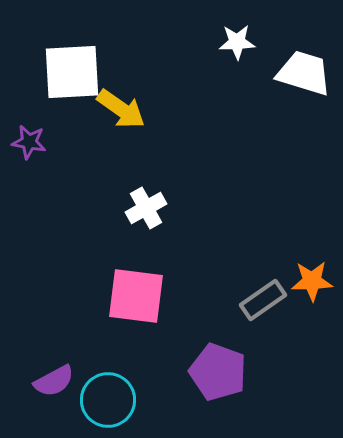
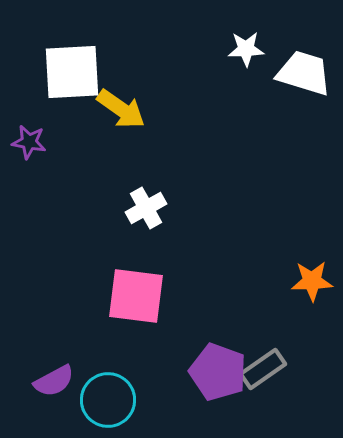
white star: moved 9 px right, 7 px down
gray rectangle: moved 69 px down
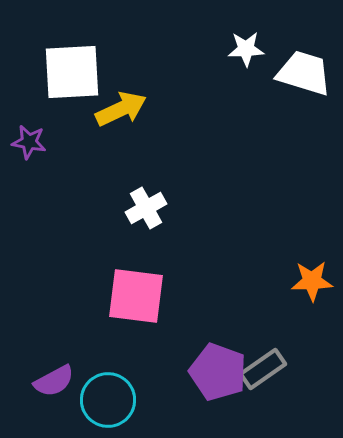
yellow arrow: rotated 60 degrees counterclockwise
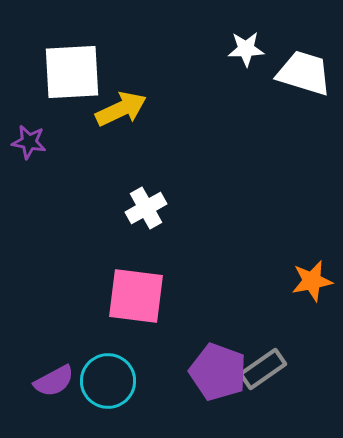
orange star: rotated 9 degrees counterclockwise
cyan circle: moved 19 px up
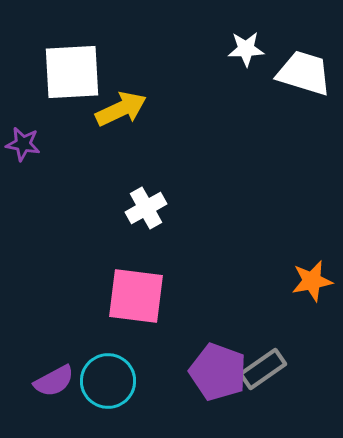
purple star: moved 6 px left, 2 px down
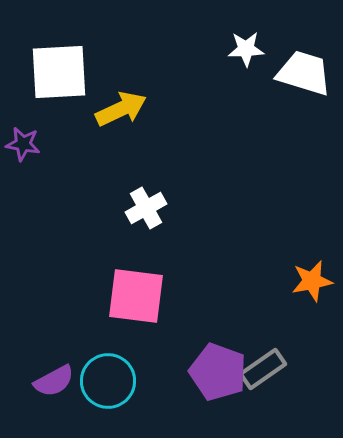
white square: moved 13 px left
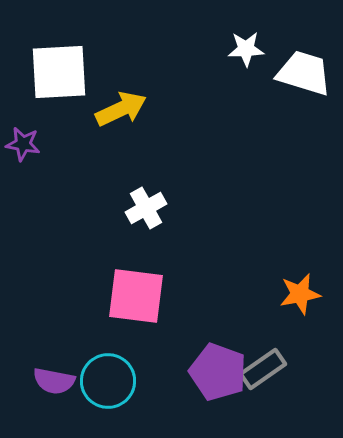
orange star: moved 12 px left, 13 px down
purple semicircle: rotated 39 degrees clockwise
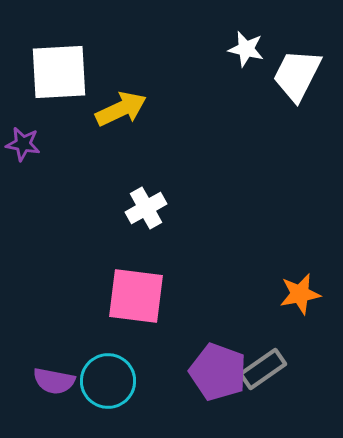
white star: rotated 15 degrees clockwise
white trapezoid: moved 7 px left, 2 px down; rotated 80 degrees counterclockwise
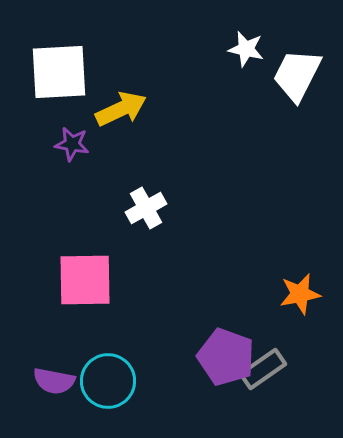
purple star: moved 49 px right
pink square: moved 51 px left, 16 px up; rotated 8 degrees counterclockwise
purple pentagon: moved 8 px right, 15 px up
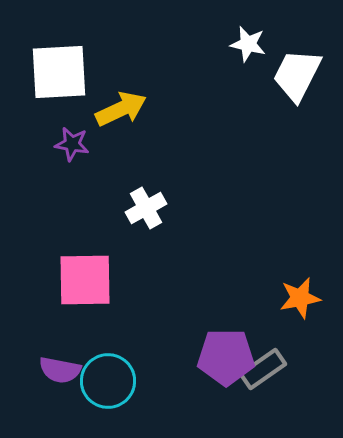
white star: moved 2 px right, 5 px up
orange star: moved 4 px down
purple pentagon: rotated 20 degrees counterclockwise
purple semicircle: moved 6 px right, 11 px up
